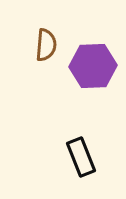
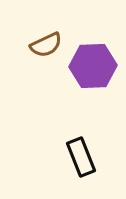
brown semicircle: rotated 60 degrees clockwise
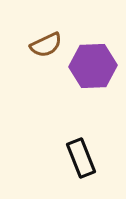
black rectangle: moved 1 px down
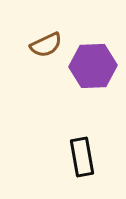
black rectangle: moved 1 px right, 1 px up; rotated 12 degrees clockwise
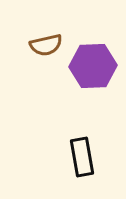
brown semicircle: rotated 12 degrees clockwise
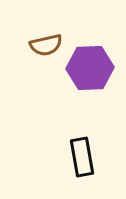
purple hexagon: moved 3 px left, 2 px down
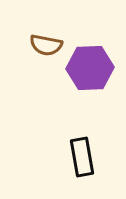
brown semicircle: rotated 24 degrees clockwise
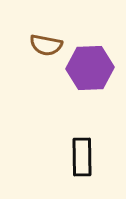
black rectangle: rotated 9 degrees clockwise
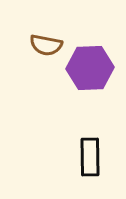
black rectangle: moved 8 px right
